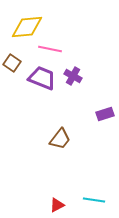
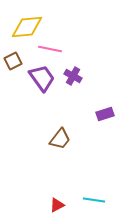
brown square: moved 1 px right, 2 px up; rotated 30 degrees clockwise
purple trapezoid: rotated 32 degrees clockwise
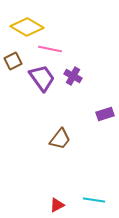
yellow diamond: rotated 36 degrees clockwise
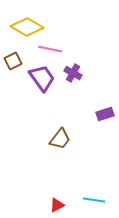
purple cross: moved 3 px up
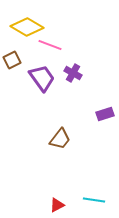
pink line: moved 4 px up; rotated 10 degrees clockwise
brown square: moved 1 px left, 1 px up
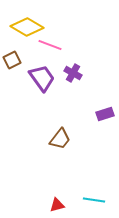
red triangle: rotated 14 degrees clockwise
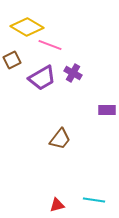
purple trapezoid: rotated 96 degrees clockwise
purple rectangle: moved 2 px right, 4 px up; rotated 18 degrees clockwise
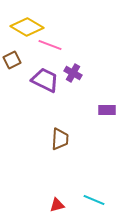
purple trapezoid: moved 3 px right, 2 px down; rotated 124 degrees counterclockwise
brown trapezoid: rotated 35 degrees counterclockwise
cyan line: rotated 15 degrees clockwise
